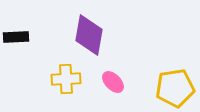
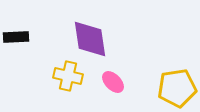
purple diamond: moved 1 px right, 4 px down; rotated 18 degrees counterclockwise
yellow cross: moved 2 px right, 3 px up; rotated 16 degrees clockwise
yellow pentagon: moved 2 px right
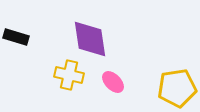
black rectangle: rotated 20 degrees clockwise
yellow cross: moved 1 px right, 1 px up
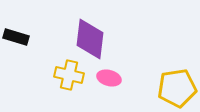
purple diamond: rotated 15 degrees clockwise
pink ellipse: moved 4 px left, 4 px up; rotated 30 degrees counterclockwise
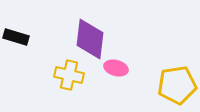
pink ellipse: moved 7 px right, 10 px up
yellow pentagon: moved 3 px up
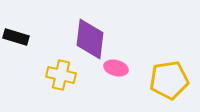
yellow cross: moved 8 px left
yellow pentagon: moved 8 px left, 5 px up
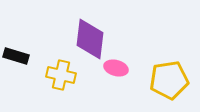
black rectangle: moved 19 px down
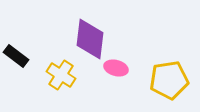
black rectangle: rotated 20 degrees clockwise
yellow cross: rotated 20 degrees clockwise
